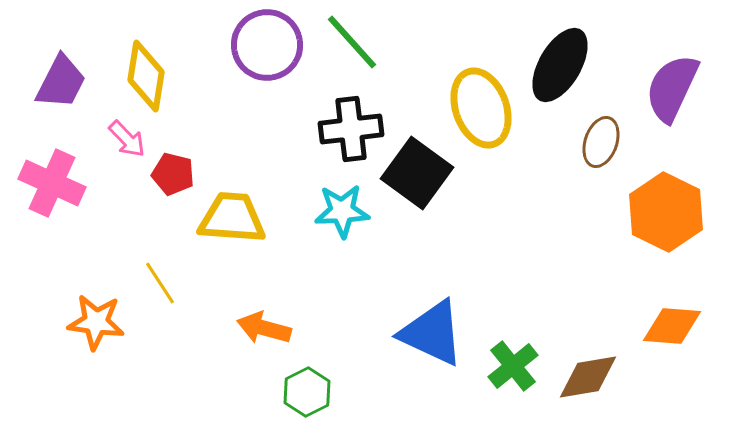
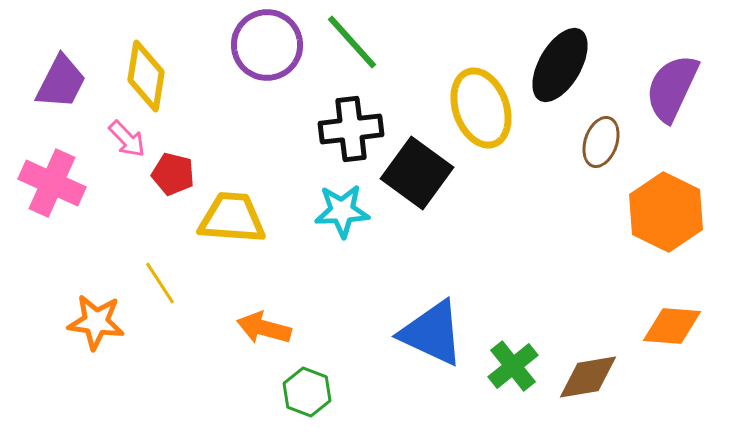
green hexagon: rotated 12 degrees counterclockwise
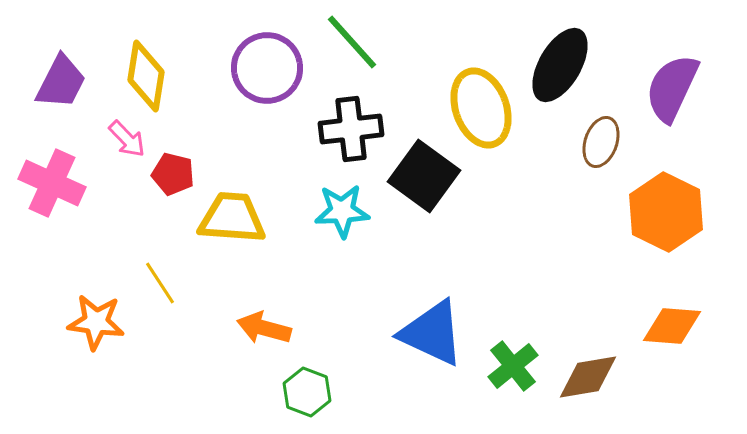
purple circle: moved 23 px down
black square: moved 7 px right, 3 px down
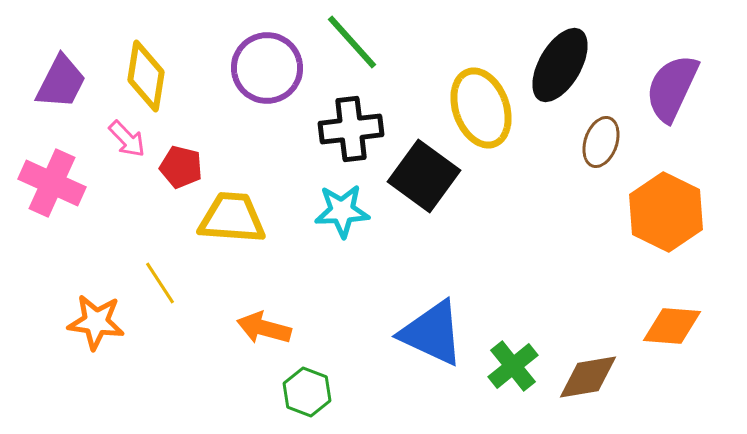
red pentagon: moved 8 px right, 7 px up
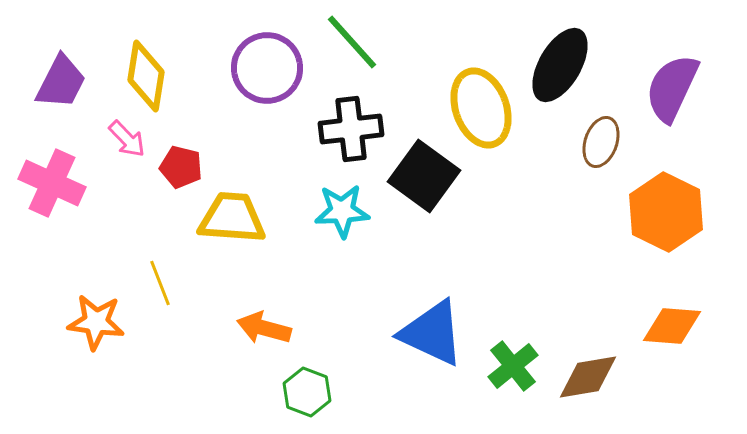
yellow line: rotated 12 degrees clockwise
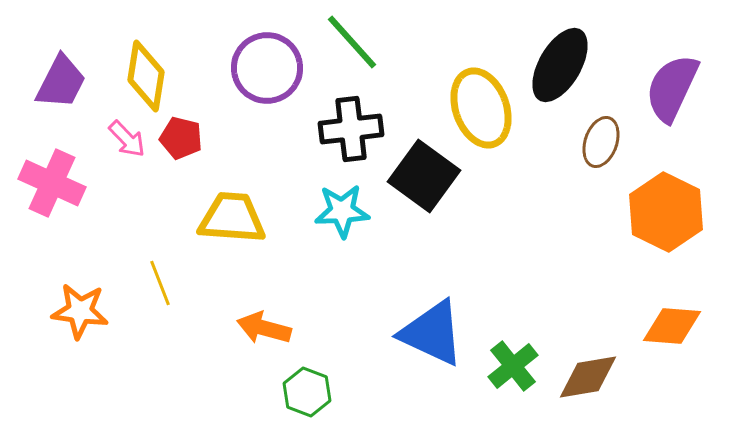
red pentagon: moved 29 px up
orange star: moved 16 px left, 11 px up
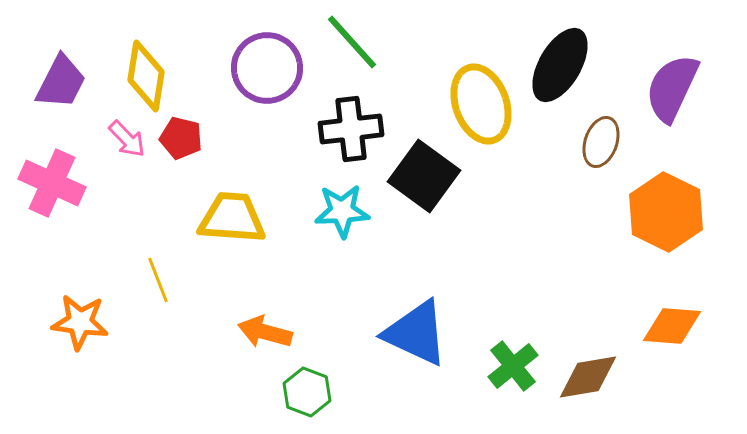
yellow ellipse: moved 4 px up
yellow line: moved 2 px left, 3 px up
orange star: moved 11 px down
orange arrow: moved 1 px right, 4 px down
blue triangle: moved 16 px left
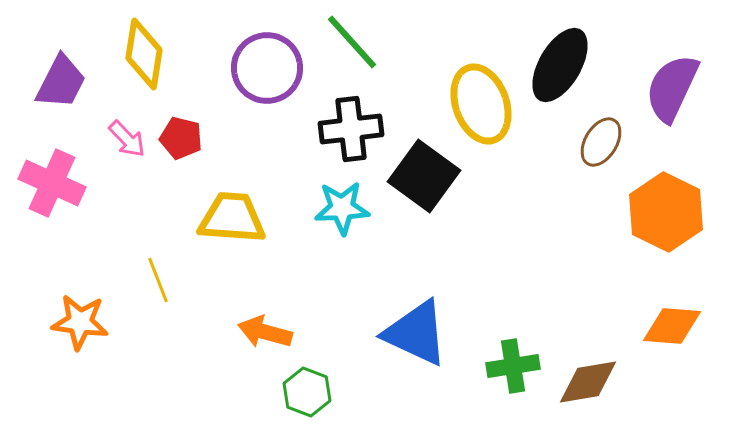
yellow diamond: moved 2 px left, 22 px up
brown ellipse: rotated 12 degrees clockwise
cyan star: moved 3 px up
green cross: rotated 30 degrees clockwise
brown diamond: moved 5 px down
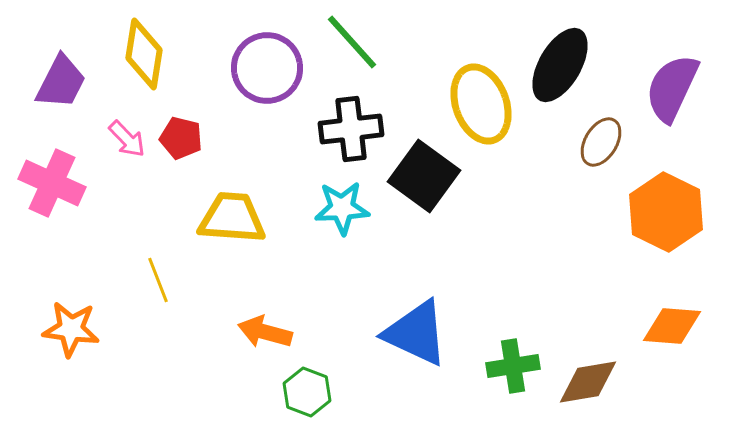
orange star: moved 9 px left, 7 px down
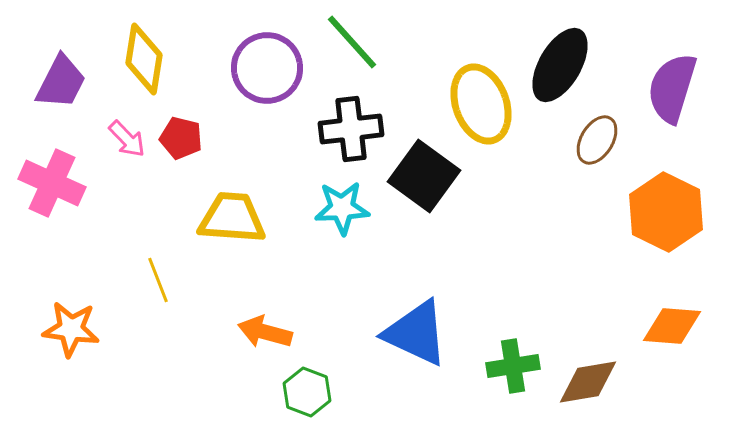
yellow diamond: moved 5 px down
purple semicircle: rotated 8 degrees counterclockwise
brown ellipse: moved 4 px left, 2 px up
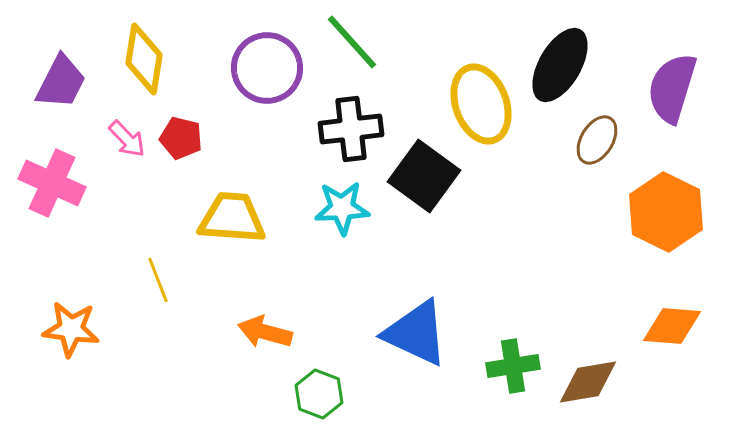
green hexagon: moved 12 px right, 2 px down
